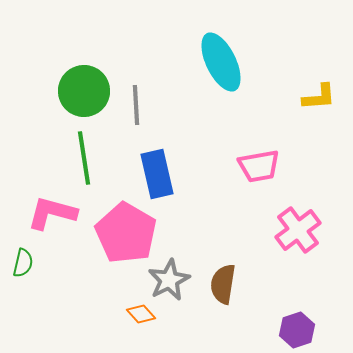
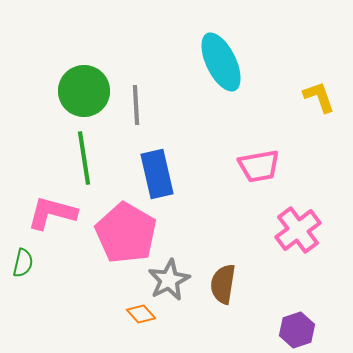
yellow L-shape: rotated 105 degrees counterclockwise
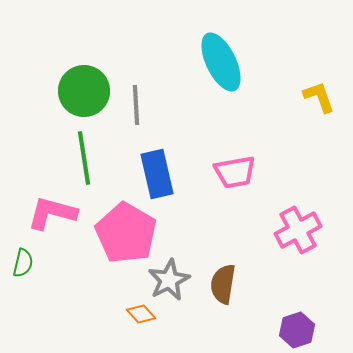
pink trapezoid: moved 24 px left, 6 px down
pink cross: rotated 9 degrees clockwise
